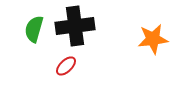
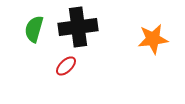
black cross: moved 3 px right, 1 px down
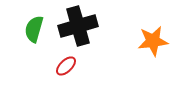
black cross: moved 1 px up; rotated 9 degrees counterclockwise
orange star: moved 2 px down
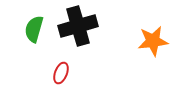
red ellipse: moved 5 px left, 7 px down; rotated 25 degrees counterclockwise
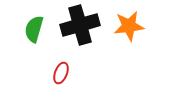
black cross: moved 2 px right, 1 px up
orange star: moved 24 px left, 15 px up
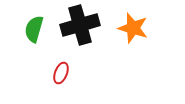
orange star: moved 4 px right, 2 px down; rotated 24 degrees clockwise
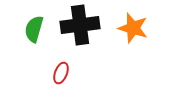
black cross: rotated 9 degrees clockwise
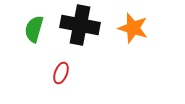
black cross: rotated 18 degrees clockwise
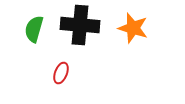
black cross: rotated 6 degrees counterclockwise
